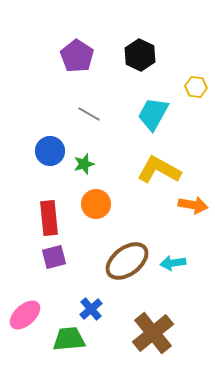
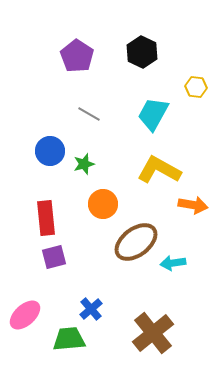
black hexagon: moved 2 px right, 3 px up
orange circle: moved 7 px right
red rectangle: moved 3 px left
brown ellipse: moved 9 px right, 19 px up
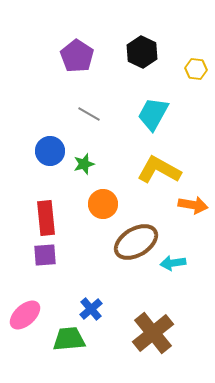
yellow hexagon: moved 18 px up
brown ellipse: rotated 6 degrees clockwise
purple square: moved 9 px left, 2 px up; rotated 10 degrees clockwise
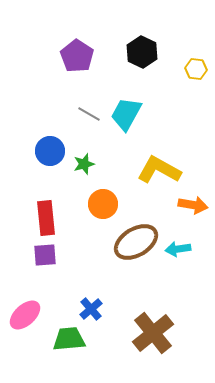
cyan trapezoid: moved 27 px left
cyan arrow: moved 5 px right, 14 px up
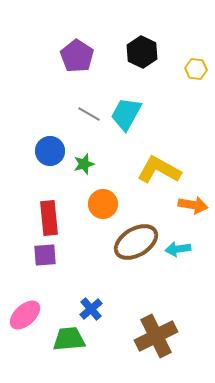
red rectangle: moved 3 px right
brown cross: moved 3 px right, 3 px down; rotated 12 degrees clockwise
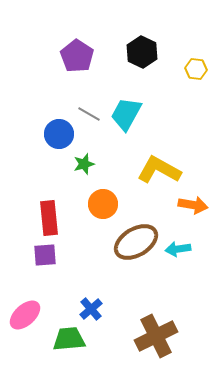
blue circle: moved 9 px right, 17 px up
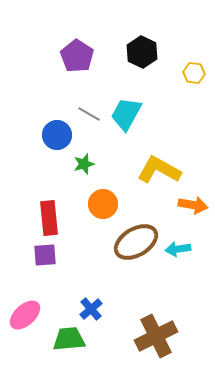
yellow hexagon: moved 2 px left, 4 px down
blue circle: moved 2 px left, 1 px down
